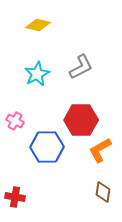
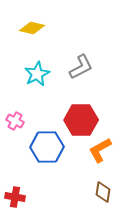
yellow diamond: moved 6 px left, 3 px down
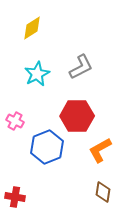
yellow diamond: rotated 45 degrees counterclockwise
red hexagon: moved 4 px left, 4 px up
blue hexagon: rotated 20 degrees counterclockwise
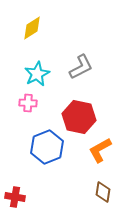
red hexagon: moved 2 px right, 1 px down; rotated 12 degrees clockwise
pink cross: moved 13 px right, 18 px up; rotated 24 degrees counterclockwise
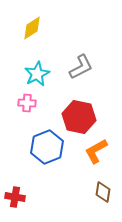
pink cross: moved 1 px left
orange L-shape: moved 4 px left, 1 px down
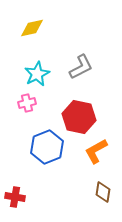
yellow diamond: rotated 20 degrees clockwise
pink cross: rotated 18 degrees counterclockwise
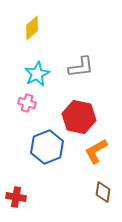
yellow diamond: rotated 30 degrees counterclockwise
gray L-shape: rotated 20 degrees clockwise
pink cross: rotated 30 degrees clockwise
red cross: moved 1 px right
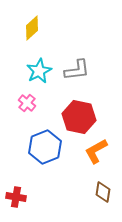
gray L-shape: moved 4 px left, 3 px down
cyan star: moved 2 px right, 3 px up
pink cross: rotated 24 degrees clockwise
blue hexagon: moved 2 px left
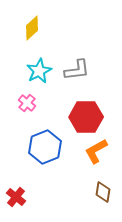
red hexagon: moved 7 px right; rotated 12 degrees counterclockwise
red cross: rotated 30 degrees clockwise
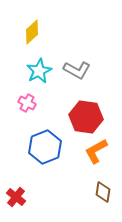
yellow diamond: moved 4 px down
gray L-shape: rotated 36 degrees clockwise
pink cross: rotated 12 degrees counterclockwise
red hexagon: rotated 8 degrees clockwise
